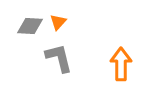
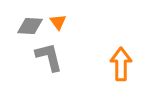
orange triangle: rotated 18 degrees counterclockwise
gray L-shape: moved 10 px left, 1 px up
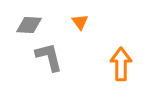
orange triangle: moved 22 px right
gray diamond: moved 1 px left, 1 px up
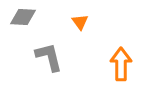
gray diamond: moved 6 px left, 8 px up
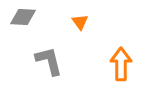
gray L-shape: moved 4 px down
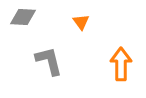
orange triangle: moved 1 px right
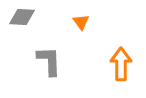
gray diamond: moved 1 px left
gray L-shape: rotated 12 degrees clockwise
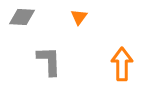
orange triangle: moved 2 px left, 5 px up; rotated 12 degrees clockwise
orange arrow: moved 1 px right
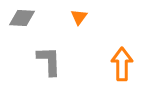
gray diamond: moved 1 px down
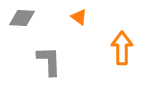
orange triangle: rotated 30 degrees counterclockwise
orange arrow: moved 16 px up
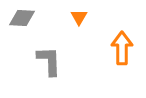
orange triangle: rotated 24 degrees clockwise
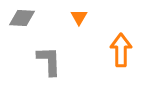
orange arrow: moved 1 px left, 2 px down
